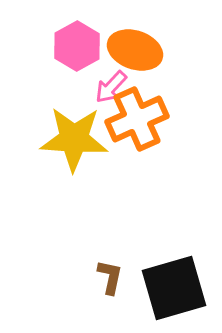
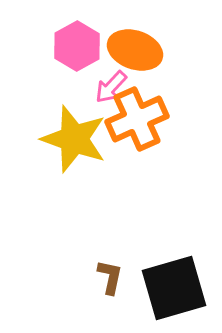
yellow star: rotated 16 degrees clockwise
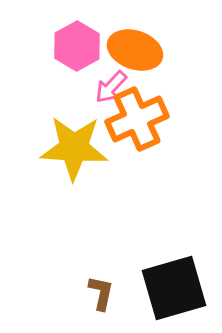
yellow star: moved 9 px down; rotated 16 degrees counterclockwise
brown L-shape: moved 9 px left, 16 px down
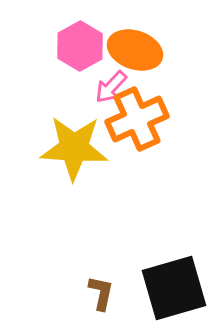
pink hexagon: moved 3 px right
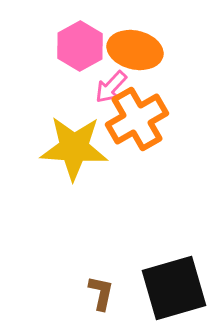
orange ellipse: rotated 6 degrees counterclockwise
orange cross: rotated 6 degrees counterclockwise
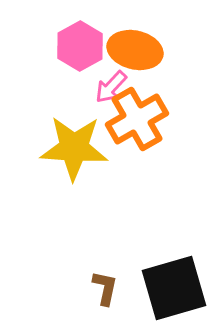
brown L-shape: moved 4 px right, 5 px up
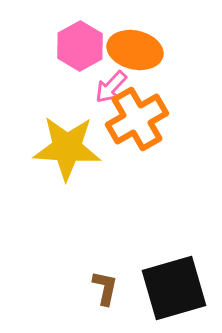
yellow star: moved 7 px left
